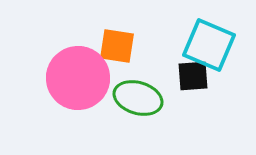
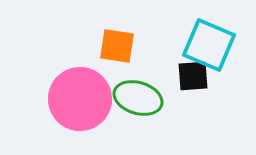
pink circle: moved 2 px right, 21 px down
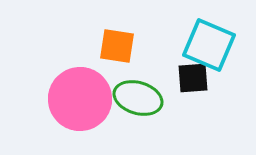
black square: moved 2 px down
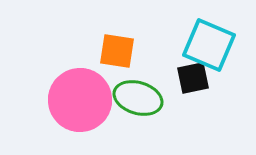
orange square: moved 5 px down
black square: rotated 8 degrees counterclockwise
pink circle: moved 1 px down
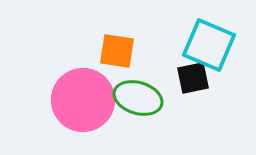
pink circle: moved 3 px right
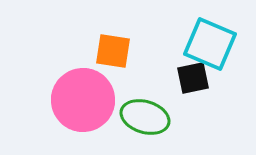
cyan square: moved 1 px right, 1 px up
orange square: moved 4 px left
green ellipse: moved 7 px right, 19 px down
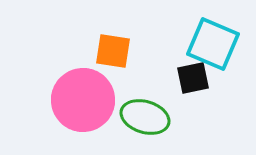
cyan square: moved 3 px right
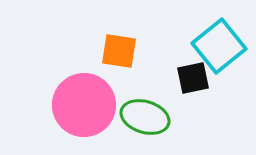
cyan square: moved 6 px right, 2 px down; rotated 28 degrees clockwise
orange square: moved 6 px right
pink circle: moved 1 px right, 5 px down
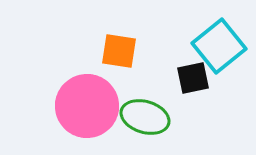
pink circle: moved 3 px right, 1 px down
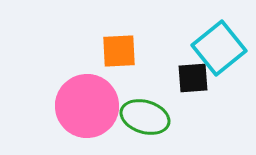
cyan square: moved 2 px down
orange square: rotated 12 degrees counterclockwise
black square: rotated 8 degrees clockwise
